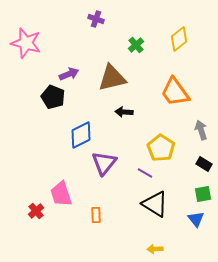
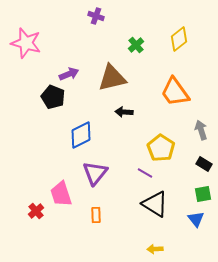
purple cross: moved 3 px up
purple triangle: moved 9 px left, 10 px down
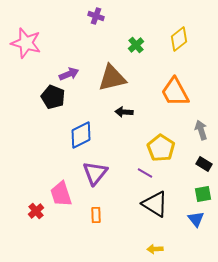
orange trapezoid: rotated 8 degrees clockwise
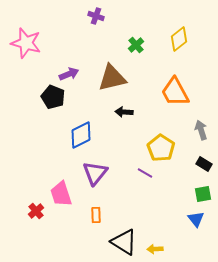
black triangle: moved 31 px left, 38 px down
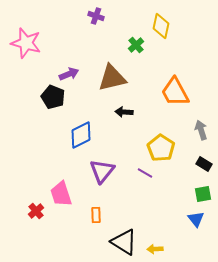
yellow diamond: moved 18 px left, 13 px up; rotated 40 degrees counterclockwise
purple triangle: moved 7 px right, 2 px up
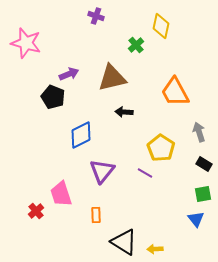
gray arrow: moved 2 px left, 2 px down
